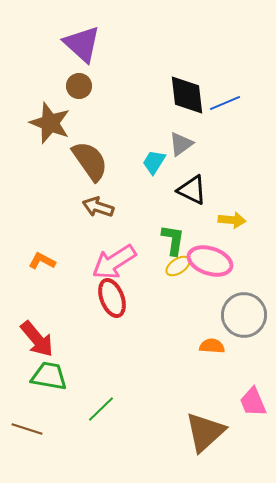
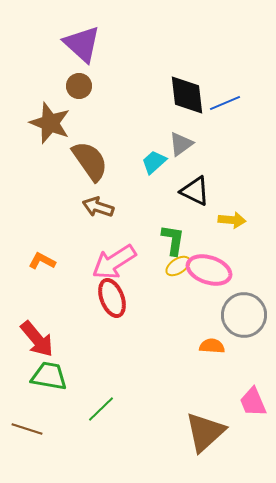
cyan trapezoid: rotated 16 degrees clockwise
black triangle: moved 3 px right, 1 px down
pink ellipse: moved 1 px left, 9 px down
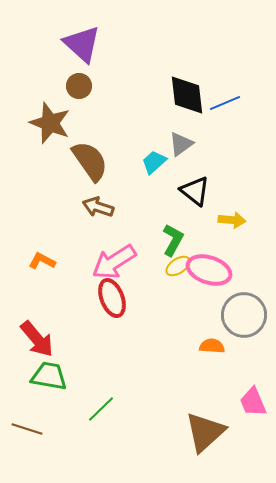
black triangle: rotated 12 degrees clockwise
green L-shape: rotated 20 degrees clockwise
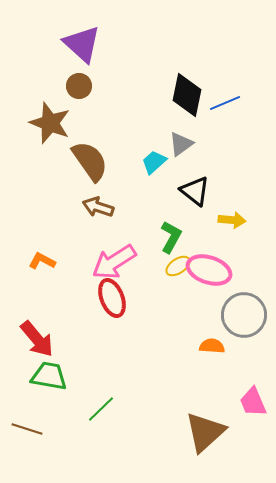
black diamond: rotated 18 degrees clockwise
green L-shape: moved 2 px left, 3 px up
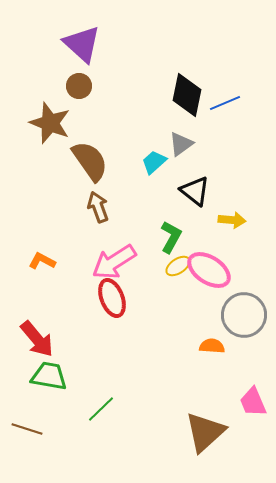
brown arrow: rotated 52 degrees clockwise
pink ellipse: rotated 15 degrees clockwise
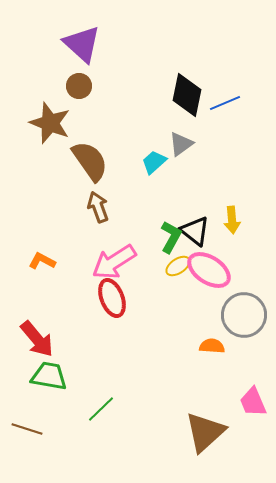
black triangle: moved 40 px down
yellow arrow: rotated 80 degrees clockwise
